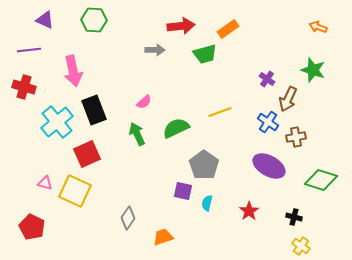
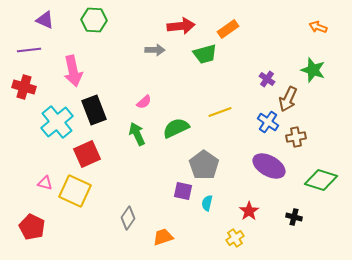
yellow cross: moved 66 px left, 8 px up; rotated 24 degrees clockwise
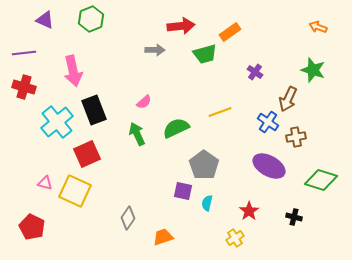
green hexagon: moved 3 px left, 1 px up; rotated 25 degrees counterclockwise
orange rectangle: moved 2 px right, 3 px down
purple line: moved 5 px left, 3 px down
purple cross: moved 12 px left, 7 px up
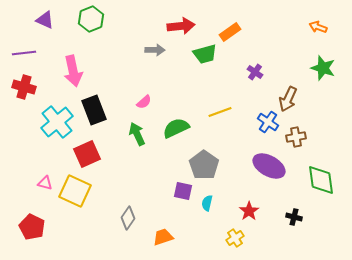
green star: moved 10 px right, 2 px up
green diamond: rotated 64 degrees clockwise
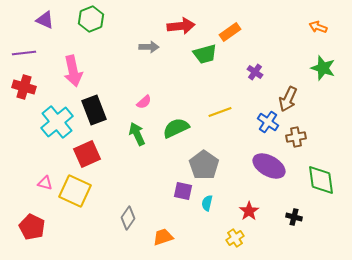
gray arrow: moved 6 px left, 3 px up
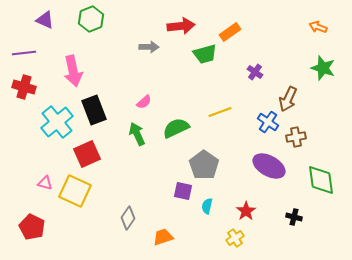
cyan semicircle: moved 3 px down
red star: moved 3 px left
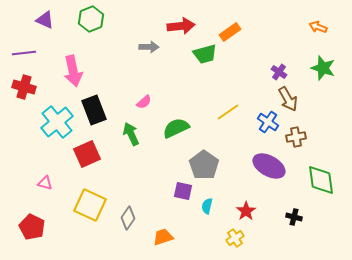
purple cross: moved 24 px right
brown arrow: rotated 55 degrees counterclockwise
yellow line: moved 8 px right; rotated 15 degrees counterclockwise
green arrow: moved 6 px left
yellow square: moved 15 px right, 14 px down
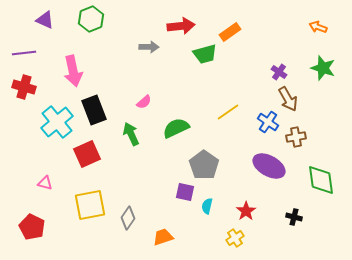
purple square: moved 2 px right, 1 px down
yellow square: rotated 36 degrees counterclockwise
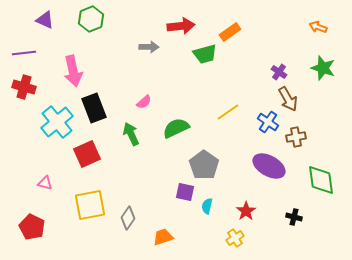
black rectangle: moved 2 px up
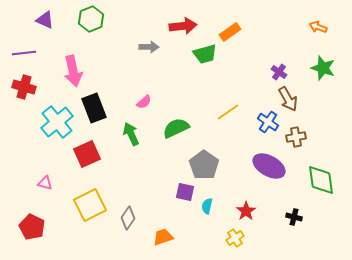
red arrow: moved 2 px right
yellow square: rotated 16 degrees counterclockwise
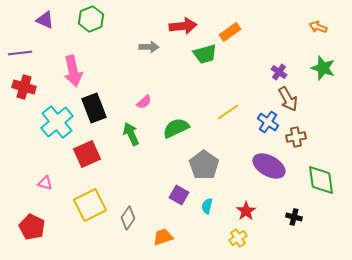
purple line: moved 4 px left
purple square: moved 6 px left, 3 px down; rotated 18 degrees clockwise
yellow cross: moved 3 px right
